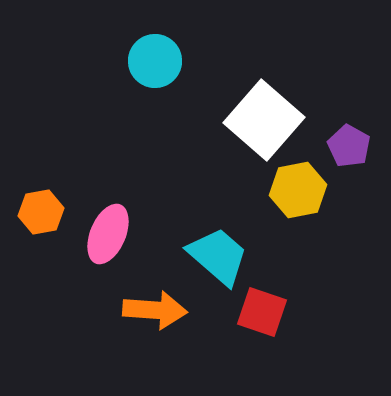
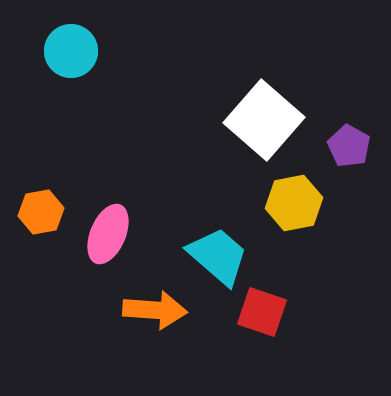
cyan circle: moved 84 px left, 10 px up
yellow hexagon: moved 4 px left, 13 px down
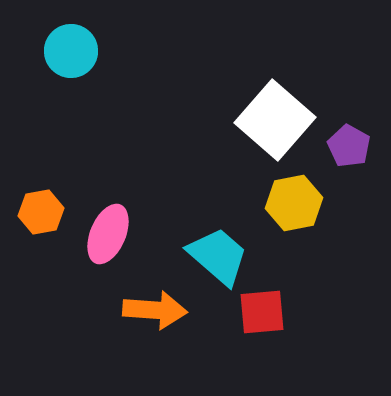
white square: moved 11 px right
red square: rotated 24 degrees counterclockwise
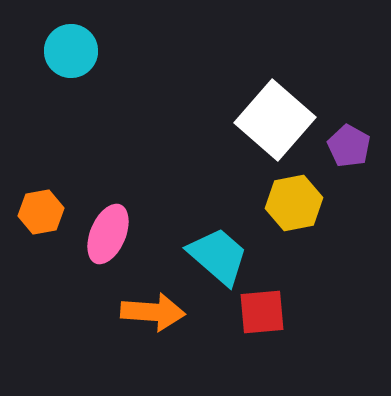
orange arrow: moved 2 px left, 2 px down
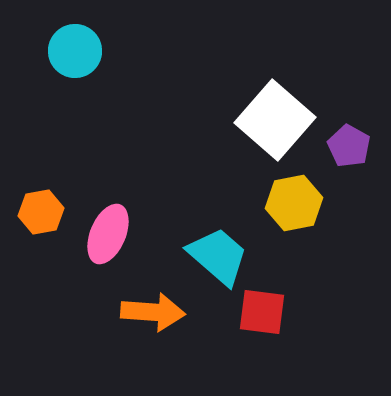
cyan circle: moved 4 px right
red square: rotated 12 degrees clockwise
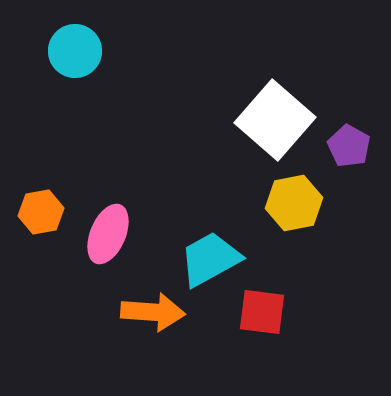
cyan trapezoid: moved 8 px left, 3 px down; rotated 70 degrees counterclockwise
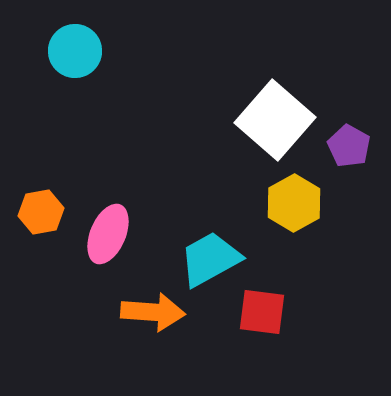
yellow hexagon: rotated 18 degrees counterclockwise
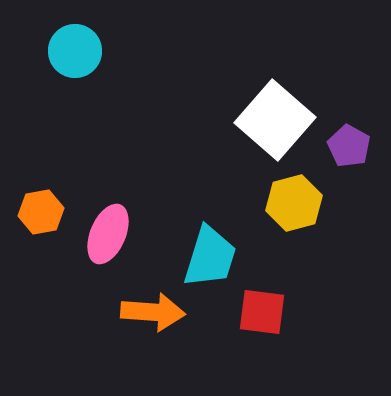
yellow hexagon: rotated 14 degrees clockwise
cyan trapezoid: moved 2 px up; rotated 136 degrees clockwise
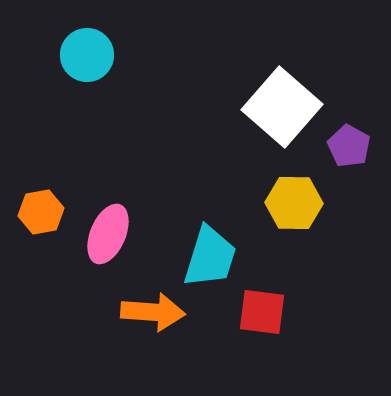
cyan circle: moved 12 px right, 4 px down
white square: moved 7 px right, 13 px up
yellow hexagon: rotated 16 degrees clockwise
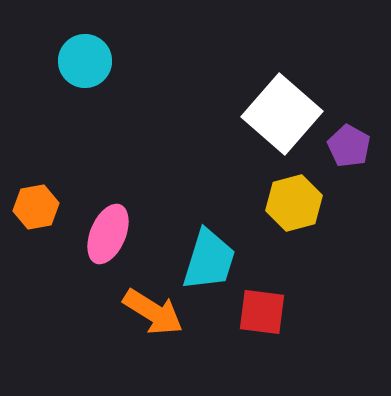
cyan circle: moved 2 px left, 6 px down
white square: moved 7 px down
yellow hexagon: rotated 16 degrees counterclockwise
orange hexagon: moved 5 px left, 5 px up
cyan trapezoid: moved 1 px left, 3 px down
orange arrow: rotated 28 degrees clockwise
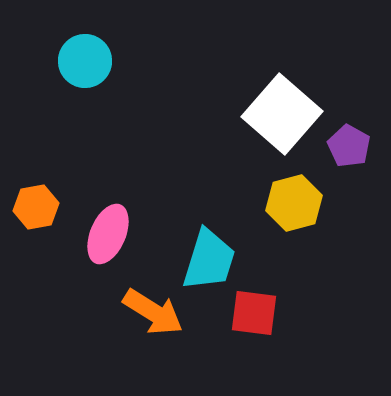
red square: moved 8 px left, 1 px down
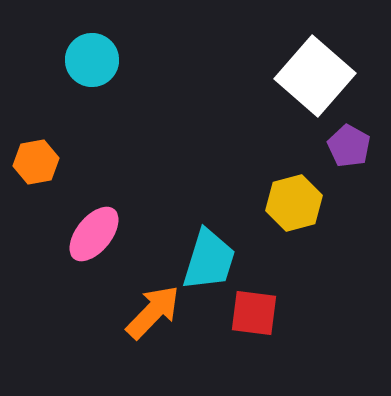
cyan circle: moved 7 px right, 1 px up
white square: moved 33 px right, 38 px up
orange hexagon: moved 45 px up
pink ellipse: moved 14 px left; rotated 16 degrees clockwise
orange arrow: rotated 78 degrees counterclockwise
